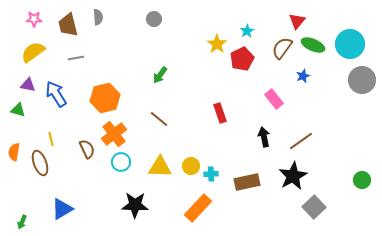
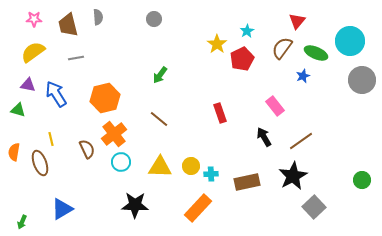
cyan circle at (350, 44): moved 3 px up
green ellipse at (313, 45): moved 3 px right, 8 px down
pink rectangle at (274, 99): moved 1 px right, 7 px down
black arrow at (264, 137): rotated 18 degrees counterclockwise
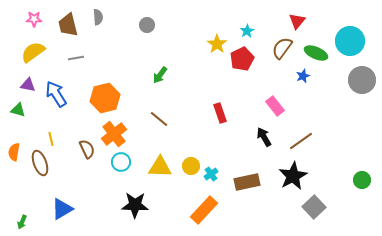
gray circle at (154, 19): moved 7 px left, 6 px down
cyan cross at (211, 174): rotated 32 degrees counterclockwise
orange rectangle at (198, 208): moved 6 px right, 2 px down
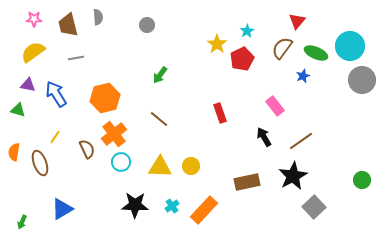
cyan circle at (350, 41): moved 5 px down
yellow line at (51, 139): moved 4 px right, 2 px up; rotated 48 degrees clockwise
cyan cross at (211, 174): moved 39 px left, 32 px down
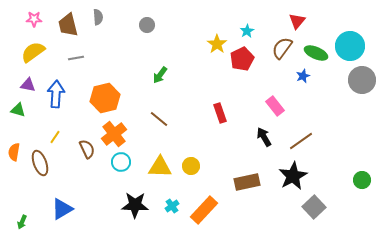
blue arrow at (56, 94): rotated 36 degrees clockwise
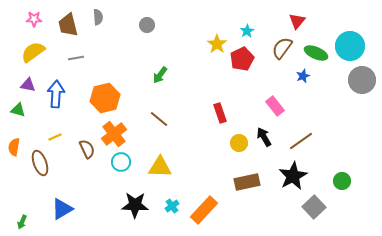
yellow line at (55, 137): rotated 32 degrees clockwise
orange semicircle at (14, 152): moved 5 px up
yellow circle at (191, 166): moved 48 px right, 23 px up
green circle at (362, 180): moved 20 px left, 1 px down
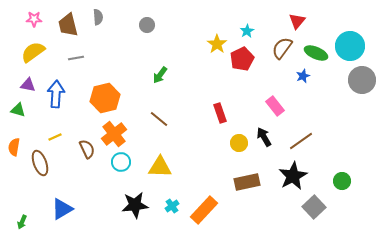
black star at (135, 205): rotated 8 degrees counterclockwise
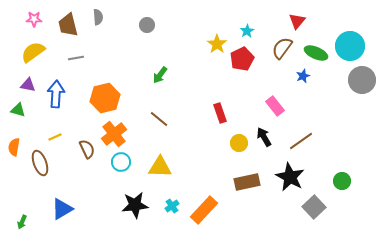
black star at (293, 176): moved 3 px left, 1 px down; rotated 16 degrees counterclockwise
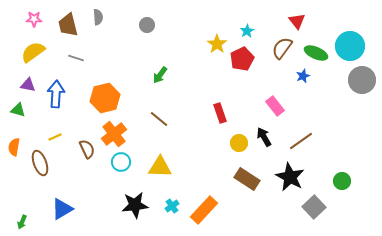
red triangle at (297, 21): rotated 18 degrees counterclockwise
gray line at (76, 58): rotated 28 degrees clockwise
brown rectangle at (247, 182): moved 3 px up; rotated 45 degrees clockwise
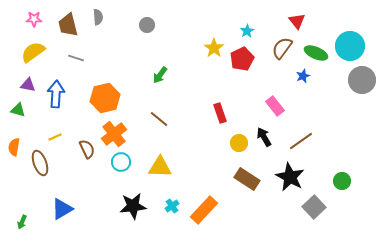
yellow star at (217, 44): moved 3 px left, 4 px down
black star at (135, 205): moved 2 px left, 1 px down
